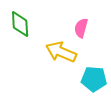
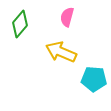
green diamond: rotated 44 degrees clockwise
pink semicircle: moved 14 px left, 11 px up
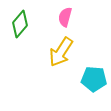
pink semicircle: moved 2 px left
yellow arrow: rotated 80 degrees counterclockwise
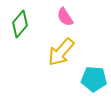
pink semicircle: rotated 48 degrees counterclockwise
yellow arrow: rotated 8 degrees clockwise
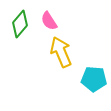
pink semicircle: moved 16 px left, 4 px down
yellow arrow: rotated 116 degrees clockwise
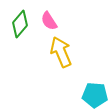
cyan pentagon: moved 1 px right, 16 px down
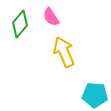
pink semicircle: moved 2 px right, 4 px up
yellow arrow: moved 3 px right
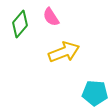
yellow arrow: rotated 92 degrees clockwise
cyan pentagon: moved 2 px up
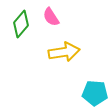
green diamond: moved 1 px right
yellow arrow: rotated 12 degrees clockwise
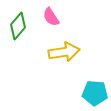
green diamond: moved 3 px left, 2 px down
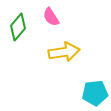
green diamond: moved 1 px down
cyan pentagon: rotated 10 degrees counterclockwise
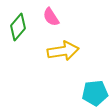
yellow arrow: moved 1 px left, 1 px up
